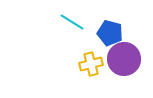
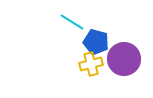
blue pentagon: moved 14 px left, 9 px down
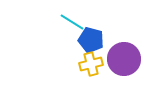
blue pentagon: moved 5 px left, 2 px up
